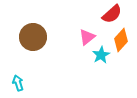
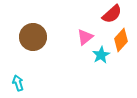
pink triangle: moved 2 px left
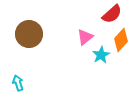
brown circle: moved 4 px left, 3 px up
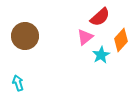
red semicircle: moved 12 px left, 3 px down
brown circle: moved 4 px left, 2 px down
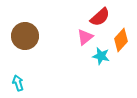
cyan star: moved 1 px down; rotated 30 degrees counterclockwise
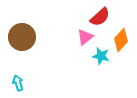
brown circle: moved 3 px left, 1 px down
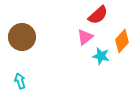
red semicircle: moved 2 px left, 2 px up
orange diamond: moved 1 px right, 1 px down
cyan arrow: moved 2 px right, 2 px up
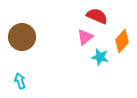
red semicircle: moved 1 px left, 1 px down; rotated 115 degrees counterclockwise
cyan star: moved 1 px left, 1 px down
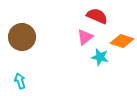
orange diamond: rotated 65 degrees clockwise
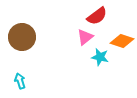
red semicircle: rotated 120 degrees clockwise
